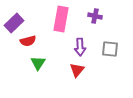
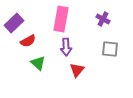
purple cross: moved 8 px right, 3 px down; rotated 16 degrees clockwise
red semicircle: rotated 14 degrees counterclockwise
purple arrow: moved 14 px left
green triangle: rotated 21 degrees counterclockwise
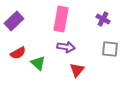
purple rectangle: moved 2 px up
red semicircle: moved 10 px left, 12 px down
purple arrow: rotated 78 degrees counterclockwise
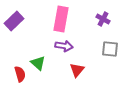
purple arrow: moved 2 px left, 1 px up
red semicircle: moved 2 px right, 21 px down; rotated 77 degrees counterclockwise
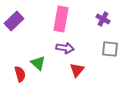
purple arrow: moved 1 px right, 2 px down
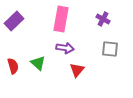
red semicircle: moved 7 px left, 8 px up
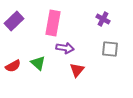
pink rectangle: moved 8 px left, 4 px down
red semicircle: rotated 77 degrees clockwise
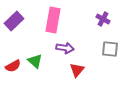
pink rectangle: moved 3 px up
green triangle: moved 3 px left, 2 px up
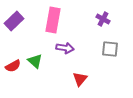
red triangle: moved 3 px right, 9 px down
